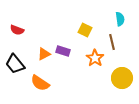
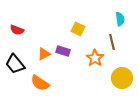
yellow square: moved 7 px left, 1 px up
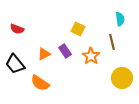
red semicircle: moved 1 px up
purple rectangle: moved 2 px right; rotated 40 degrees clockwise
orange star: moved 4 px left, 2 px up
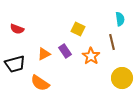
black trapezoid: rotated 65 degrees counterclockwise
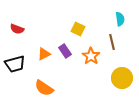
orange semicircle: moved 4 px right, 5 px down
